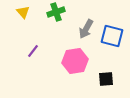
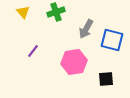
blue square: moved 4 px down
pink hexagon: moved 1 px left, 1 px down
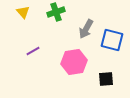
purple line: rotated 24 degrees clockwise
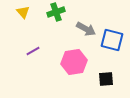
gray arrow: rotated 90 degrees counterclockwise
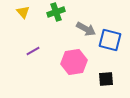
blue square: moved 2 px left
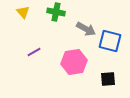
green cross: rotated 30 degrees clockwise
blue square: moved 1 px down
purple line: moved 1 px right, 1 px down
black square: moved 2 px right
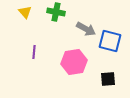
yellow triangle: moved 2 px right
purple line: rotated 56 degrees counterclockwise
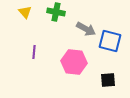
pink hexagon: rotated 15 degrees clockwise
black square: moved 1 px down
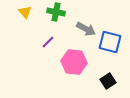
blue square: moved 1 px down
purple line: moved 14 px right, 10 px up; rotated 40 degrees clockwise
black square: moved 1 px down; rotated 28 degrees counterclockwise
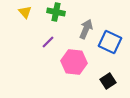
gray arrow: rotated 96 degrees counterclockwise
blue square: rotated 10 degrees clockwise
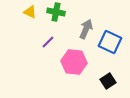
yellow triangle: moved 5 px right; rotated 24 degrees counterclockwise
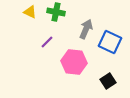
purple line: moved 1 px left
